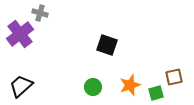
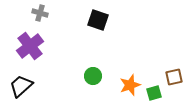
purple cross: moved 10 px right, 12 px down
black square: moved 9 px left, 25 px up
green circle: moved 11 px up
green square: moved 2 px left
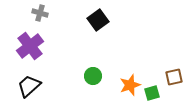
black square: rotated 35 degrees clockwise
black trapezoid: moved 8 px right
green square: moved 2 px left
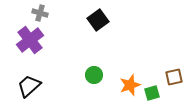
purple cross: moved 6 px up
green circle: moved 1 px right, 1 px up
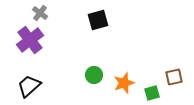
gray cross: rotated 21 degrees clockwise
black square: rotated 20 degrees clockwise
orange star: moved 6 px left, 2 px up
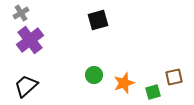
gray cross: moved 19 px left; rotated 21 degrees clockwise
black trapezoid: moved 3 px left
green square: moved 1 px right, 1 px up
